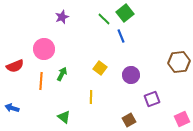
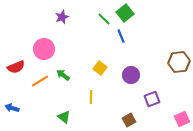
red semicircle: moved 1 px right, 1 px down
green arrow: moved 1 px right, 1 px down; rotated 80 degrees counterclockwise
orange line: moved 1 px left; rotated 54 degrees clockwise
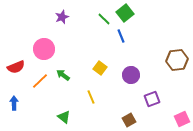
brown hexagon: moved 2 px left, 2 px up
orange line: rotated 12 degrees counterclockwise
yellow line: rotated 24 degrees counterclockwise
blue arrow: moved 2 px right, 5 px up; rotated 72 degrees clockwise
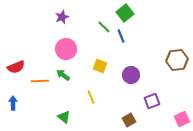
green line: moved 8 px down
pink circle: moved 22 px right
yellow square: moved 2 px up; rotated 16 degrees counterclockwise
orange line: rotated 42 degrees clockwise
purple square: moved 2 px down
blue arrow: moved 1 px left
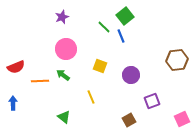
green square: moved 3 px down
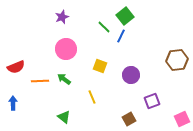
blue line: rotated 48 degrees clockwise
green arrow: moved 1 px right, 4 px down
yellow line: moved 1 px right
brown square: moved 1 px up
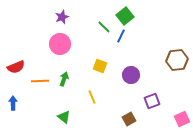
pink circle: moved 6 px left, 5 px up
green arrow: rotated 72 degrees clockwise
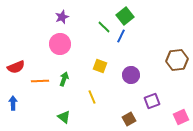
pink square: moved 1 px left, 2 px up
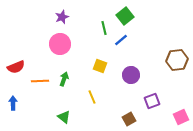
green line: moved 1 px down; rotated 32 degrees clockwise
blue line: moved 4 px down; rotated 24 degrees clockwise
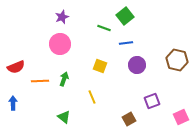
green line: rotated 56 degrees counterclockwise
blue line: moved 5 px right, 3 px down; rotated 32 degrees clockwise
brown hexagon: rotated 20 degrees clockwise
purple circle: moved 6 px right, 10 px up
